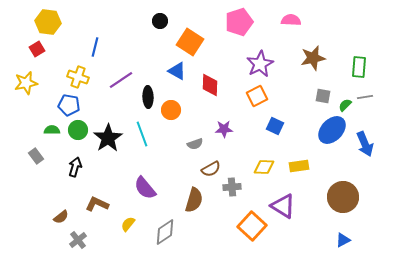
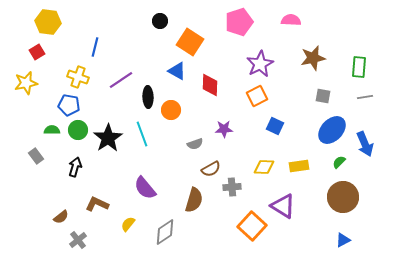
red square at (37, 49): moved 3 px down
green semicircle at (345, 105): moved 6 px left, 57 px down
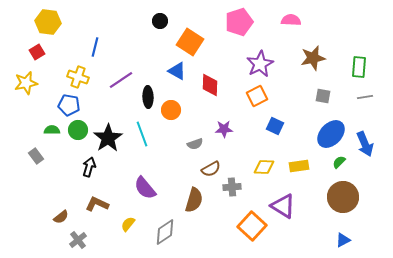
blue ellipse at (332, 130): moved 1 px left, 4 px down
black arrow at (75, 167): moved 14 px right
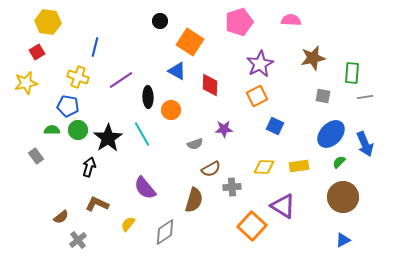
green rectangle at (359, 67): moved 7 px left, 6 px down
blue pentagon at (69, 105): moved 1 px left, 1 px down
cyan line at (142, 134): rotated 10 degrees counterclockwise
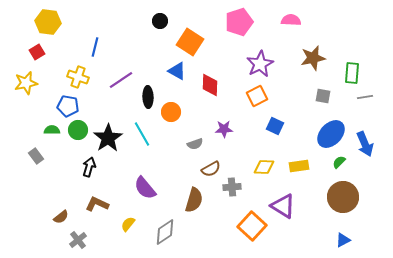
orange circle at (171, 110): moved 2 px down
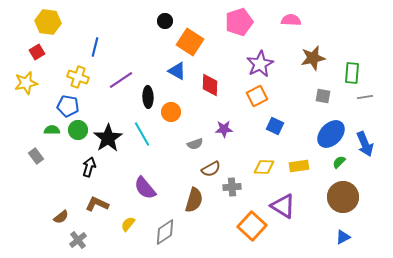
black circle at (160, 21): moved 5 px right
blue triangle at (343, 240): moved 3 px up
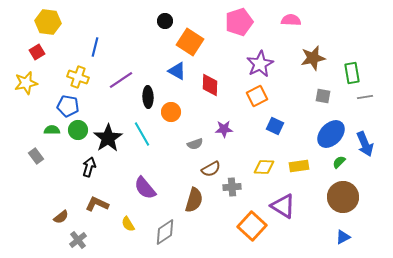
green rectangle at (352, 73): rotated 15 degrees counterclockwise
yellow semicircle at (128, 224): rotated 70 degrees counterclockwise
